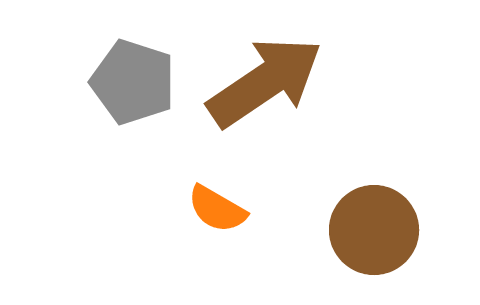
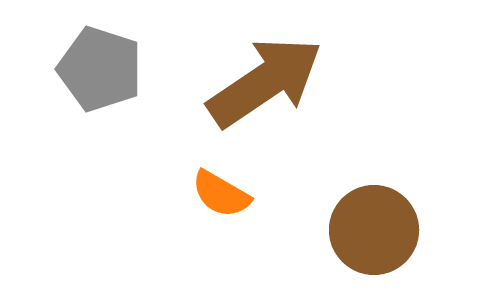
gray pentagon: moved 33 px left, 13 px up
orange semicircle: moved 4 px right, 15 px up
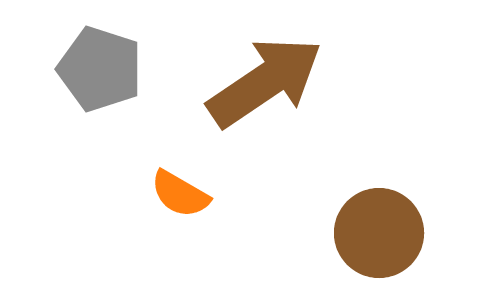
orange semicircle: moved 41 px left
brown circle: moved 5 px right, 3 px down
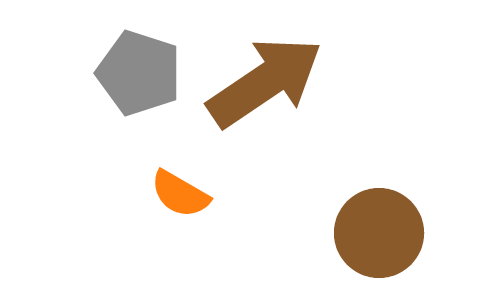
gray pentagon: moved 39 px right, 4 px down
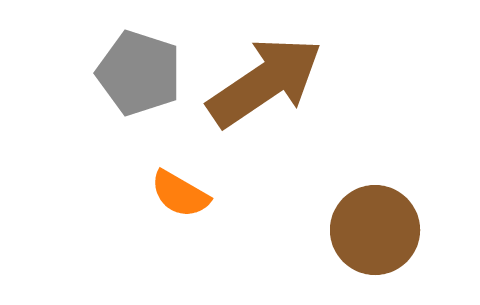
brown circle: moved 4 px left, 3 px up
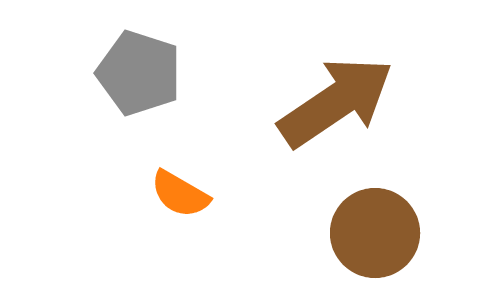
brown arrow: moved 71 px right, 20 px down
brown circle: moved 3 px down
